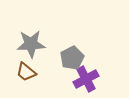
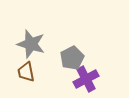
gray star: rotated 20 degrees clockwise
brown trapezoid: rotated 40 degrees clockwise
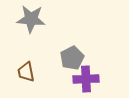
gray star: moved 25 px up; rotated 12 degrees counterclockwise
purple cross: rotated 25 degrees clockwise
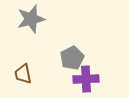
gray star: rotated 20 degrees counterclockwise
brown trapezoid: moved 3 px left, 2 px down
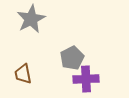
gray star: rotated 12 degrees counterclockwise
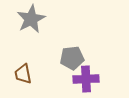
gray pentagon: rotated 20 degrees clockwise
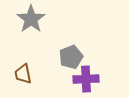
gray star: rotated 8 degrees counterclockwise
gray pentagon: moved 1 px left, 1 px up; rotated 15 degrees counterclockwise
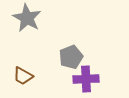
gray star: moved 4 px left, 1 px up; rotated 8 degrees counterclockwise
brown trapezoid: moved 2 px down; rotated 50 degrees counterclockwise
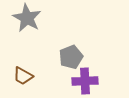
purple cross: moved 1 px left, 2 px down
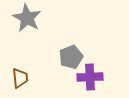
brown trapezoid: moved 3 px left, 2 px down; rotated 125 degrees counterclockwise
purple cross: moved 5 px right, 4 px up
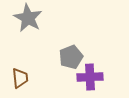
gray star: moved 1 px right
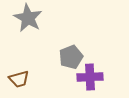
brown trapezoid: moved 1 px left, 1 px down; rotated 80 degrees clockwise
